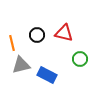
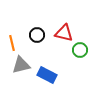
green circle: moved 9 px up
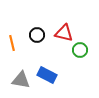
gray triangle: moved 15 px down; rotated 24 degrees clockwise
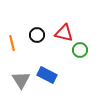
gray triangle: rotated 48 degrees clockwise
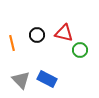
blue rectangle: moved 4 px down
gray triangle: rotated 12 degrees counterclockwise
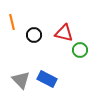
black circle: moved 3 px left
orange line: moved 21 px up
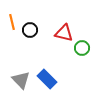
black circle: moved 4 px left, 5 px up
green circle: moved 2 px right, 2 px up
blue rectangle: rotated 18 degrees clockwise
